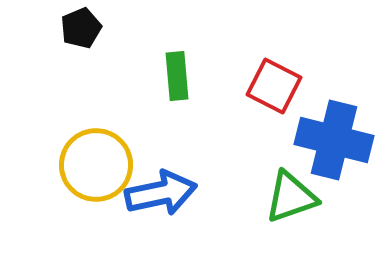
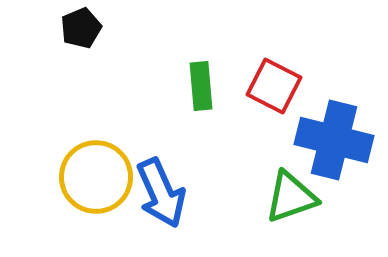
green rectangle: moved 24 px right, 10 px down
yellow circle: moved 12 px down
blue arrow: rotated 78 degrees clockwise
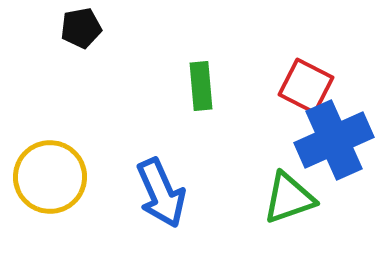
black pentagon: rotated 12 degrees clockwise
red square: moved 32 px right
blue cross: rotated 38 degrees counterclockwise
yellow circle: moved 46 px left
green triangle: moved 2 px left, 1 px down
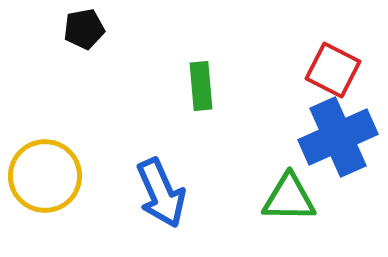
black pentagon: moved 3 px right, 1 px down
red square: moved 27 px right, 16 px up
blue cross: moved 4 px right, 3 px up
yellow circle: moved 5 px left, 1 px up
green triangle: rotated 20 degrees clockwise
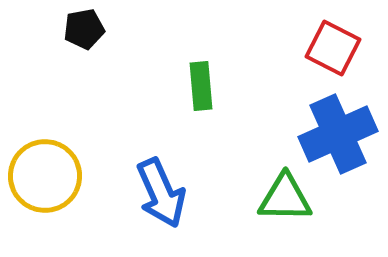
red square: moved 22 px up
blue cross: moved 3 px up
green triangle: moved 4 px left
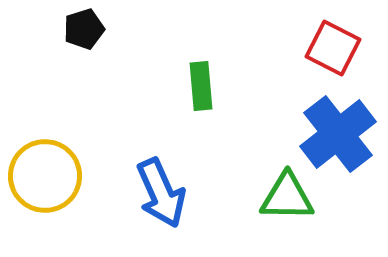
black pentagon: rotated 6 degrees counterclockwise
blue cross: rotated 14 degrees counterclockwise
green triangle: moved 2 px right, 1 px up
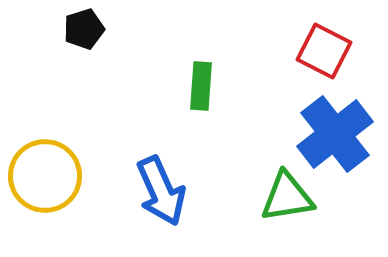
red square: moved 9 px left, 3 px down
green rectangle: rotated 9 degrees clockwise
blue cross: moved 3 px left
blue arrow: moved 2 px up
green triangle: rotated 10 degrees counterclockwise
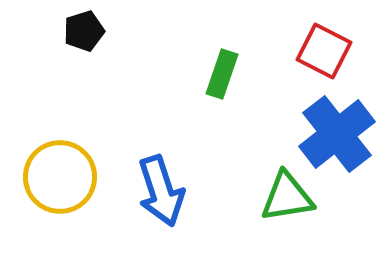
black pentagon: moved 2 px down
green rectangle: moved 21 px right, 12 px up; rotated 15 degrees clockwise
blue cross: moved 2 px right
yellow circle: moved 15 px right, 1 px down
blue arrow: rotated 6 degrees clockwise
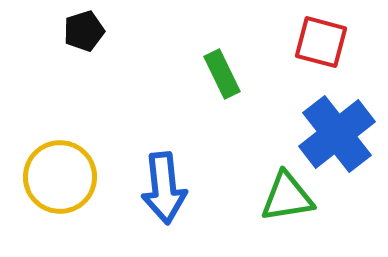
red square: moved 3 px left, 9 px up; rotated 12 degrees counterclockwise
green rectangle: rotated 45 degrees counterclockwise
blue arrow: moved 3 px right, 3 px up; rotated 12 degrees clockwise
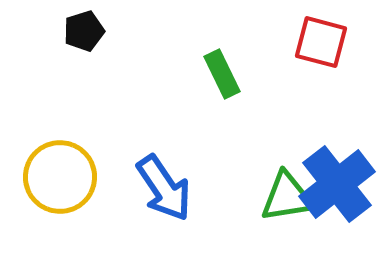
blue cross: moved 50 px down
blue arrow: rotated 28 degrees counterclockwise
